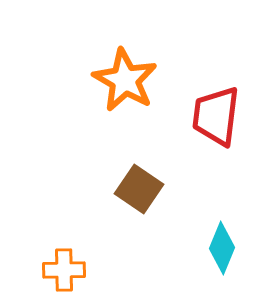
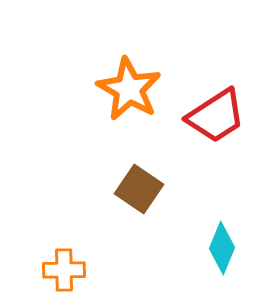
orange star: moved 4 px right, 9 px down
red trapezoid: rotated 130 degrees counterclockwise
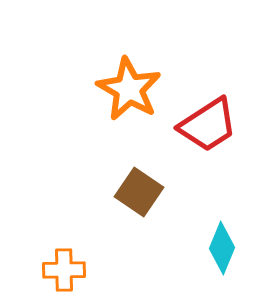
red trapezoid: moved 8 px left, 9 px down
brown square: moved 3 px down
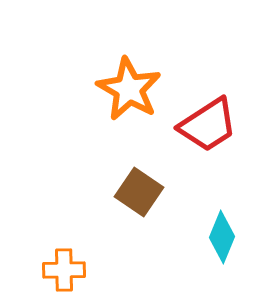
cyan diamond: moved 11 px up
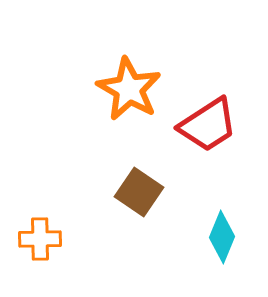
orange cross: moved 24 px left, 31 px up
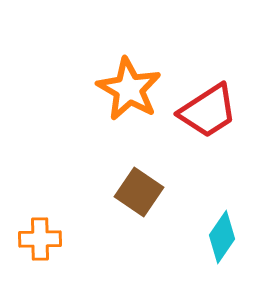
red trapezoid: moved 14 px up
cyan diamond: rotated 12 degrees clockwise
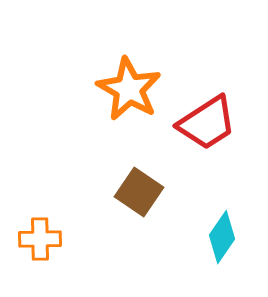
red trapezoid: moved 1 px left, 12 px down
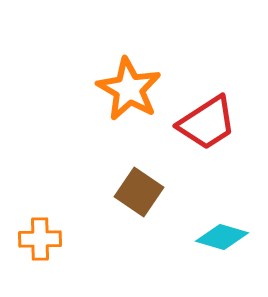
cyan diamond: rotated 72 degrees clockwise
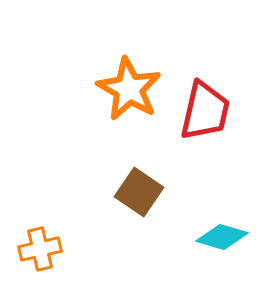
red trapezoid: moved 2 px left, 12 px up; rotated 44 degrees counterclockwise
orange cross: moved 10 px down; rotated 12 degrees counterclockwise
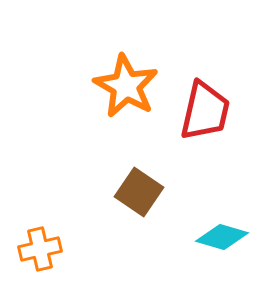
orange star: moved 3 px left, 3 px up
